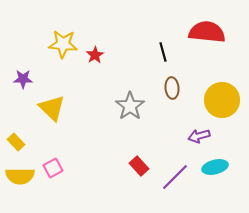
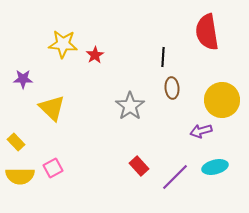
red semicircle: rotated 105 degrees counterclockwise
black line: moved 5 px down; rotated 18 degrees clockwise
purple arrow: moved 2 px right, 5 px up
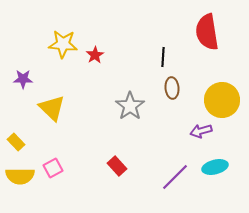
red rectangle: moved 22 px left
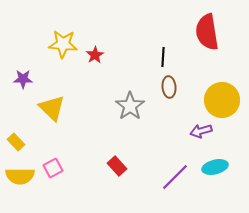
brown ellipse: moved 3 px left, 1 px up
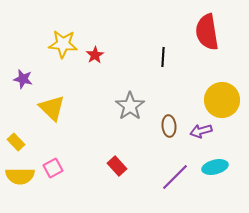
purple star: rotated 12 degrees clockwise
brown ellipse: moved 39 px down
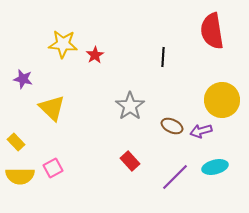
red semicircle: moved 5 px right, 1 px up
brown ellipse: moved 3 px right; rotated 60 degrees counterclockwise
red rectangle: moved 13 px right, 5 px up
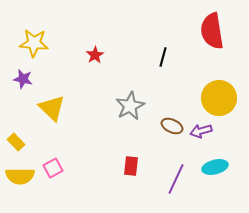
yellow star: moved 29 px left, 1 px up
black line: rotated 12 degrees clockwise
yellow circle: moved 3 px left, 2 px up
gray star: rotated 8 degrees clockwise
red rectangle: moved 1 px right, 5 px down; rotated 48 degrees clockwise
purple line: moved 1 px right, 2 px down; rotated 20 degrees counterclockwise
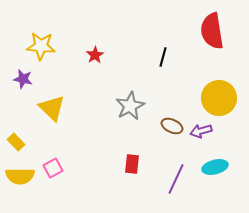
yellow star: moved 7 px right, 3 px down
red rectangle: moved 1 px right, 2 px up
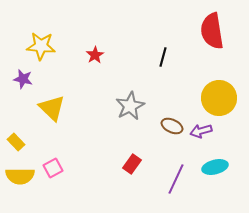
red rectangle: rotated 30 degrees clockwise
